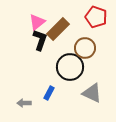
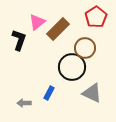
red pentagon: rotated 20 degrees clockwise
black L-shape: moved 21 px left
black circle: moved 2 px right
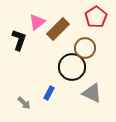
gray arrow: rotated 136 degrees counterclockwise
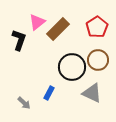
red pentagon: moved 1 px right, 10 px down
brown circle: moved 13 px right, 12 px down
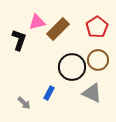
pink triangle: rotated 24 degrees clockwise
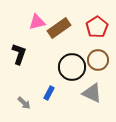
brown rectangle: moved 1 px right, 1 px up; rotated 10 degrees clockwise
black L-shape: moved 14 px down
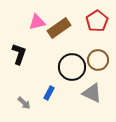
red pentagon: moved 6 px up
